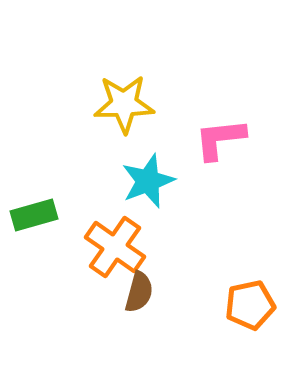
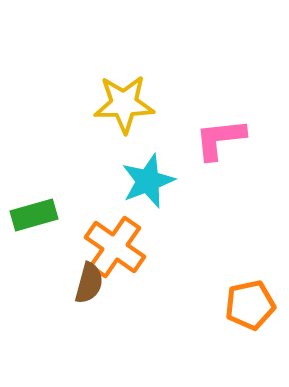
brown semicircle: moved 50 px left, 9 px up
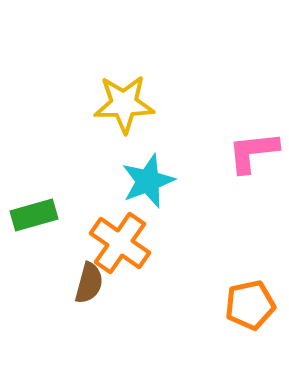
pink L-shape: moved 33 px right, 13 px down
orange cross: moved 5 px right, 4 px up
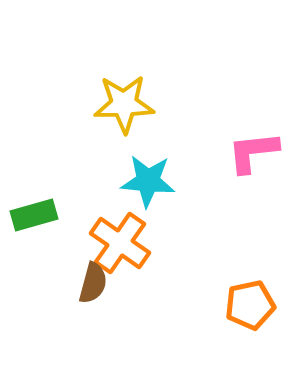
cyan star: rotated 26 degrees clockwise
brown semicircle: moved 4 px right
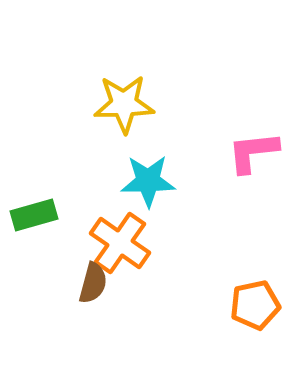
cyan star: rotated 6 degrees counterclockwise
orange pentagon: moved 5 px right
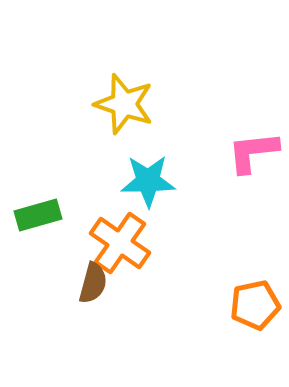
yellow star: rotated 20 degrees clockwise
green rectangle: moved 4 px right
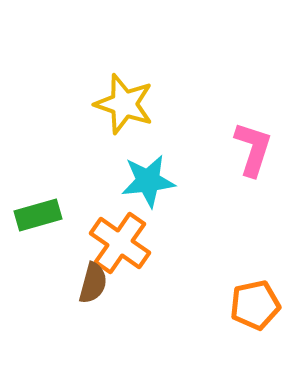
pink L-shape: moved 3 px up; rotated 114 degrees clockwise
cyan star: rotated 6 degrees counterclockwise
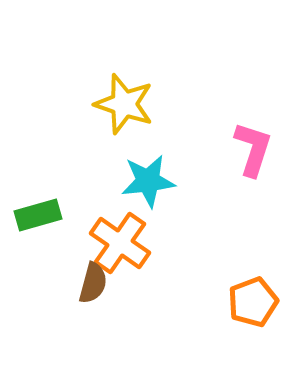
orange pentagon: moved 2 px left, 3 px up; rotated 9 degrees counterclockwise
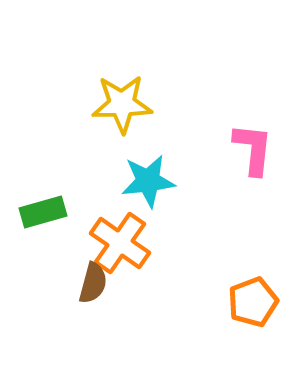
yellow star: moved 2 px left; rotated 20 degrees counterclockwise
pink L-shape: rotated 12 degrees counterclockwise
green rectangle: moved 5 px right, 3 px up
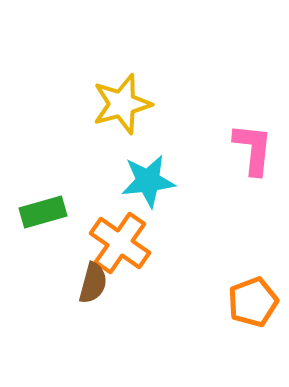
yellow star: rotated 14 degrees counterclockwise
